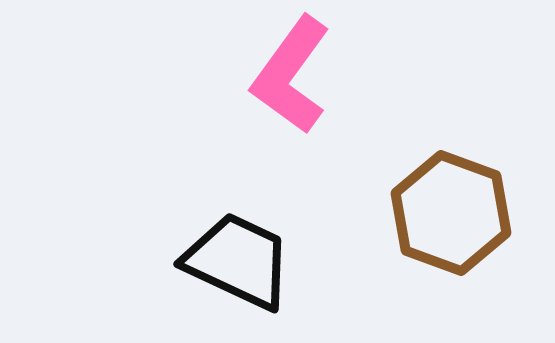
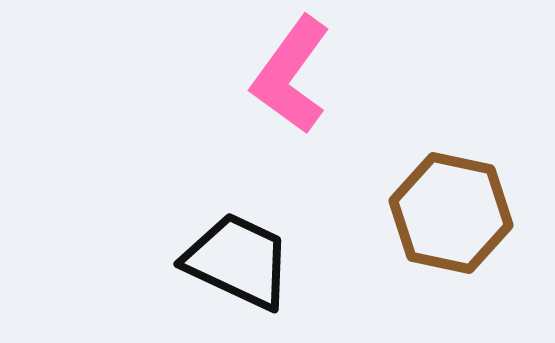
brown hexagon: rotated 8 degrees counterclockwise
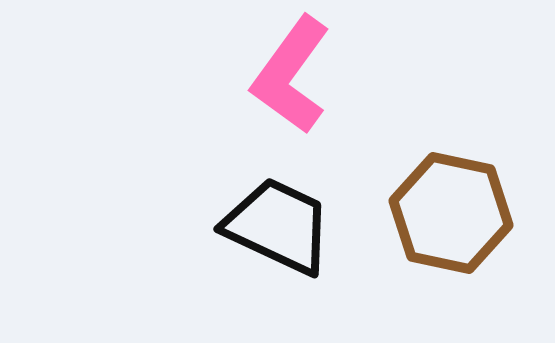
black trapezoid: moved 40 px right, 35 px up
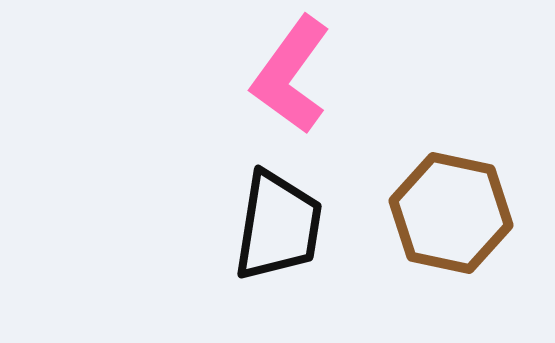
black trapezoid: rotated 74 degrees clockwise
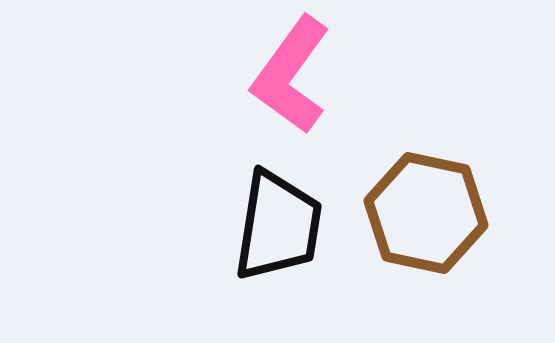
brown hexagon: moved 25 px left
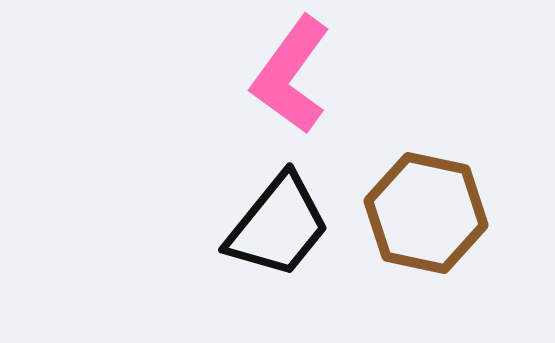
black trapezoid: rotated 30 degrees clockwise
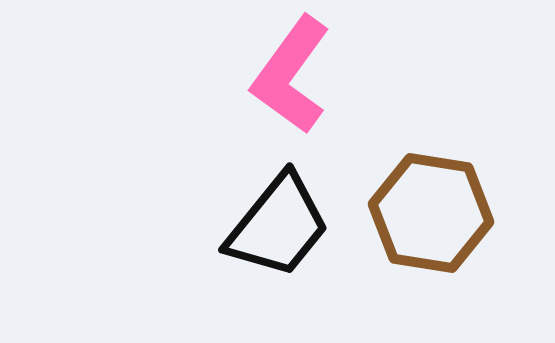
brown hexagon: moved 5 px right; rotated 3 degrees counterclockwise
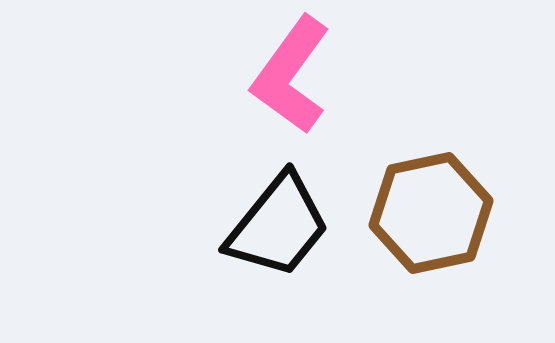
brown hexagon: rotated 21 degrees counterclockwise
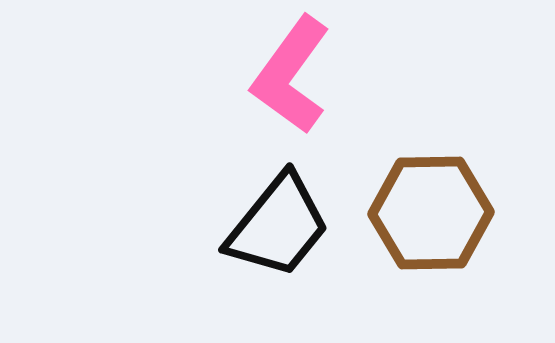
brown hexagon: rotated 11 degrees clockwise
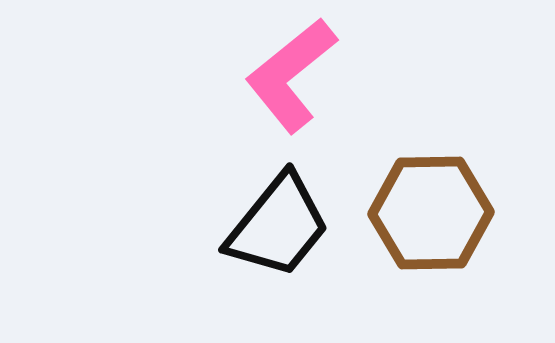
pink L-shape: rotated 15 degrees clockwise
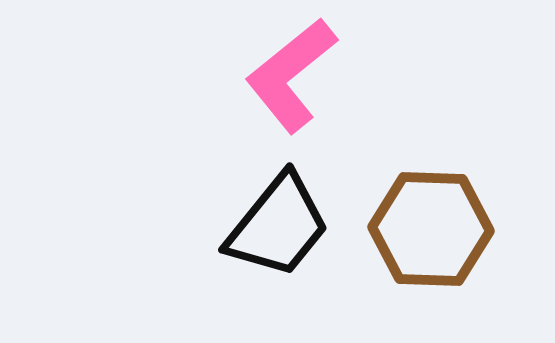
brown hexagon: moved 16 px down; rotated 3 degrees clockwise
